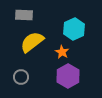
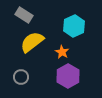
gray rectangle: rotated 30 degrees clockwise
cyan hexagon: moved 3 px up
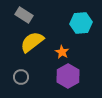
cyan hexagon: moved 7 px right, 3 px up; rotated 20 degrees clockwise
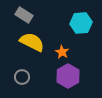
yellow semicircle: rotated 65 degrees clockwise
gray circle: moved 1 px right
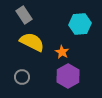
gray rectangle: rotated 24 degrees clockwise
cyan hexagon: moved 1 px left, 1 px down
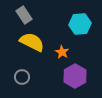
purple hexagon: moved 7 px right
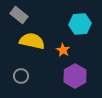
gray rectangle: moved 5 px left; rotated 18 degrees counterclockwise
yellow semicircle: moved 1 px up; rotated 15 degrees counterclockwise
orange star: moved 1 px right, 2 px up
gray circle: moved 1 px left, 1 px up
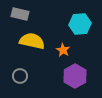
gray rectangle: moved 1 px right, 1 px up; rotated 24 degrees counterclockwise
gray circle: moved 1 px left
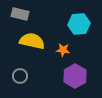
cyan hexagon: moved 1 px left
orange star: rotated 24 degrees counterclockwise
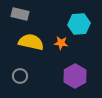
yellow semicircle: moved 1 px left, 1 px down
orange star: moved 2 px left, 7 px up
